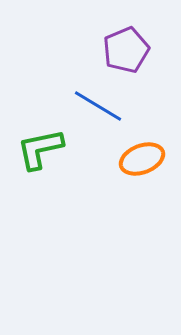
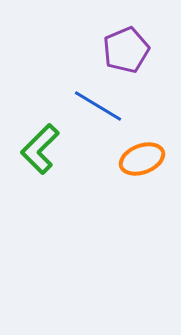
green L-shape: rotated 33 degrees counterclockwise
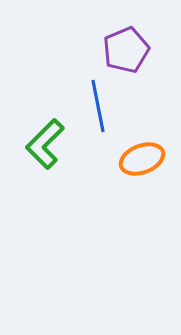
blue line: rotated 48 degrees clockwise
green L-shape: moved 5 px right, 5 px up
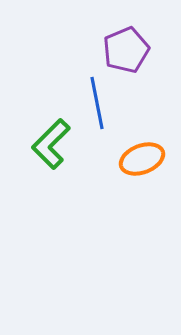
blue line: moved 1 px left, 3 px up
green L-shape: moved 6 px right
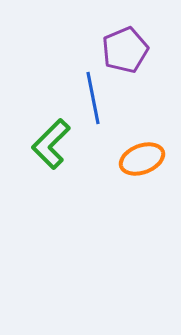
purple pentagon: moved 1 px left
blue line: moved 4 px left, 5 px up
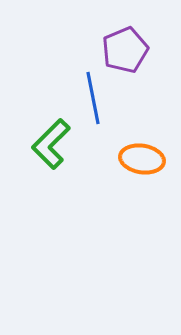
orange ellipse: rotated 30 degrees clockwise
